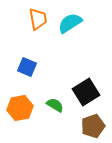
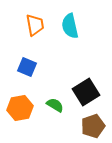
orange trapezoid: moved 3 px left, 6 px down
cyan semicircle: moved 3 px down; rotated 70 degrees counterclockwise
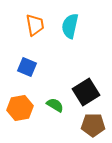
cyan semicircle: rotated 25 degrees clockwise
brown pentagon: moved 1 px up; rotated 20 degrees clockwise
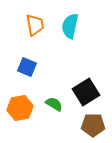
green semicircle: moved 1 px left, 1 px up
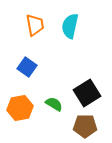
blue square: rotated 12 degrees clockwise
black square: moved 1 px right, 1 px down
brown pentagon: moved 8 px left, 1 px down
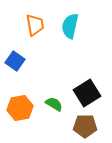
blue square: moved 12 px left, 6 px up
